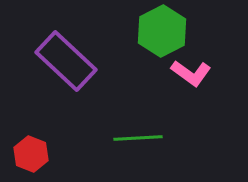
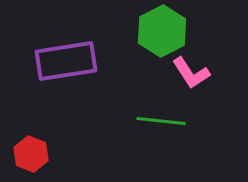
purple rectangle: rotated 52 degrees counterclockwise
pink L-shape: rotated 21 degrees clockwise
green line: moved 23 px right, 17 px up; rotated 9 degrees clockwise
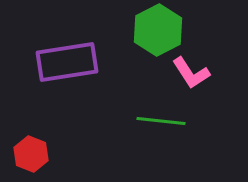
green hexagon: moved 4 px left, 1 px up
purple rectangle: moved 1 px right, 1 px down
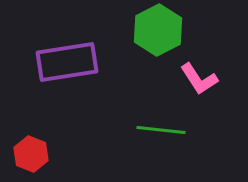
pink L-shape: moved 8 px right, 6 px down
green line: moved 9 px down
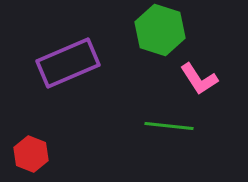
green hexagon: moved 2 px right; rotated 15 degrees counterclockwise
purple rectangle: moved 1 px right, 1 px down; rotated 14 degrees counterclockwise
green line: moved 8 px right, 4 px up
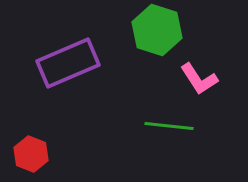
green hexagon: moved 3 px left
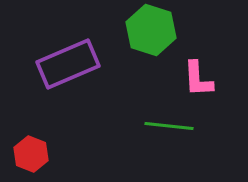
green hexagon: moved 6 px left
purple rectangle: moved 1 px down
pink L-shape: moved 1 px left; rotated 30 degrees clockwise
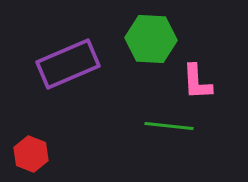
green hexagon: moved 9 px down; rotated 15 degrees counterclockwise
pink L-shape: moved 1 px left, 3 px down
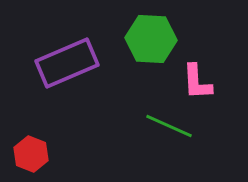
purple rectangle: moved 1 px left, 1 px up
green line: rotated 18 degrees clockwise
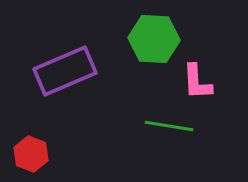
green hexagon: moved 3 px right
purple rectangle: moved 2 px left, 8 px down
green line: rotated 15 degrees counterclockwise
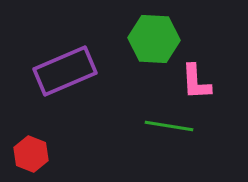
pink L-shape: moved 1 px left
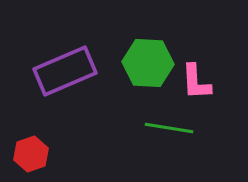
green hexagon: moved 6 px left, 24 px down
green line: moved 2 px down
red hexagon: rotated 20 degrees clockwise
